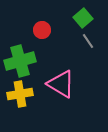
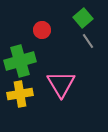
pink triangle: rotated 28 degrees clockwise
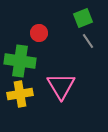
green square: rotated 18 degrees clockwise
red circle: moved 3 px left, 3 px down
green cross: rotated 24 degrees clockwise
pink triangle: moved 2 px down
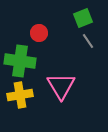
yellow cross: moved 1 px down
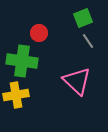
green cross: moved 2 px right
pink triangle: moved 16 px right, 5 px up; rotated 16 degrees counterclockwise
yellow cross: moved 4 px left
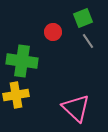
red circle: moved 14 px right, 1 px up
pink triangle: moved 1 px left, 27 px down
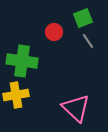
red circle: moved 1 px right
